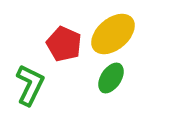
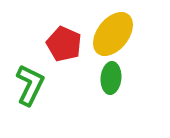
yellow ellipse: rotated 12 degrees counterclockwise
green ellipse: rotated 28 degrees counterclockwise
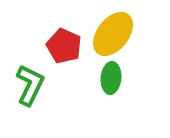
red pentagon: moved 2 px down
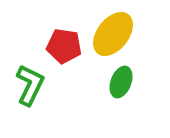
red pentagon: rotated 16 degrees counterclockwise
green ellipse: moved 10 px right, 4 px down; rotated 16 degrees clockwise
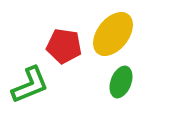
green L-shape: rotated 42 degrees clockwise
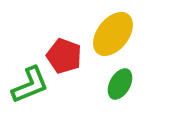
red pentagon: moved 10 px down; rotated 12 degrees clockwise
green ellipse: moved 1 px left, 2 px down; rotated 8 degrees clockwise
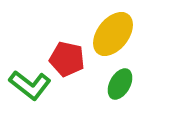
red pentagon: moved 3 px right, 3 px down; rotated 8 degrees counterclockwise
green L-shape: rotated 60 degrees clockwise
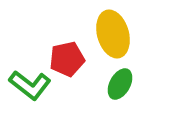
yellow ellipse: rotated 54 degrees counterclockwise
red pentagon: rotated 24 degrees counterclockwise
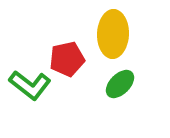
yellow ellipse: rotated 18 degrees clockwise
green ellipse: rotated 16 degrees clockwise
